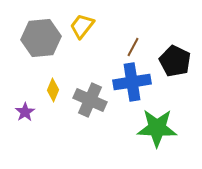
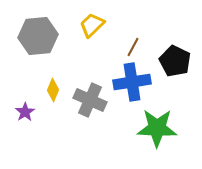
yellow trapezoid: moved 10 px right, 1 px up; rotated 8 degrees clockwise
gray hexagon: moved 3 px left, 2 px up
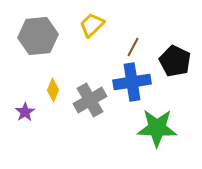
gray cross: rotated 36 degrees clockwise
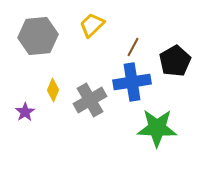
black pentagon: rotated 16 degrees clockwise
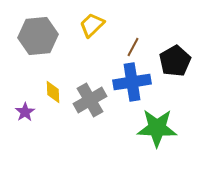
yellow diamond: moved 2 px down; rotated 25 degrees counterclockwise
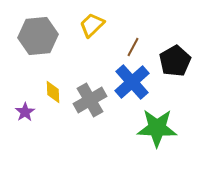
blue cross: rotated 33 degrees counterclockwise
